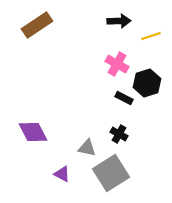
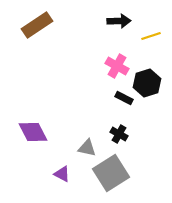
pink cross: moved 2 px down
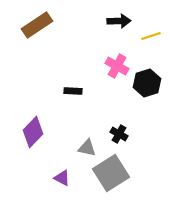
black rectangle: moved 51 px left, 7 px up; rotated 24 degrees counterclockwise
purple diamond: rotated 72 degrees clockwise
purple triangle: moved 4 px down
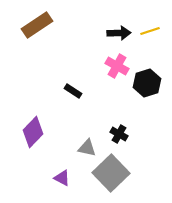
black arrow: moved 12 px down
yellow line: moved 1 px left, 5 px up
black rectangle: rotated 30 degrees clockwise
gray square: rotated 12 degrees counterclockwise
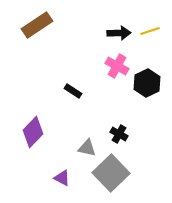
black hexagon: rotated 8 degrees counterclockwise
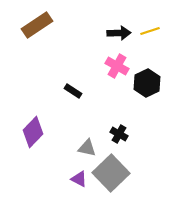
purple triangle: moved 17 px right, 1 px down
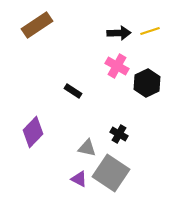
gray square: rotated 12 degrees counterclockwise
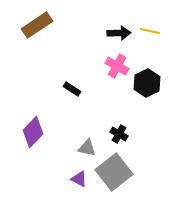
yellow line: rotated 30 degrees clockwise
black rectangle: moved 1 px left, 2 px up
gray square: moved 3 px right, 1 px up; rotated 18 degrees clockwise
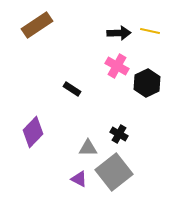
gray triangle: moved 1 px right; rotated 12 degrees counterclockwise
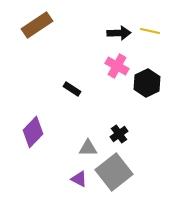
black cross: rotated 24 degrees clockwise
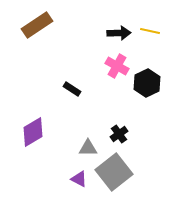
purple diamond: rotated 16 degrees clockwise
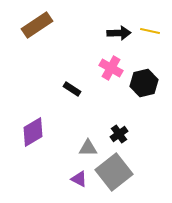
pink cross: moved 6 px left, 2 px down
black hexagon: moved 3 px left; rotated 12 degrees clockwise
